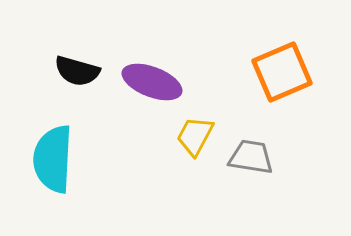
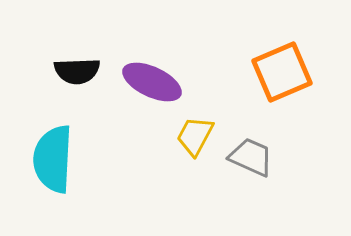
black semicircle: rotated 18 degrees counterclockwise
purple ellipse: rotated 4 degrees clockwise
gray trapezoid: rotated 15 degrees clockwise
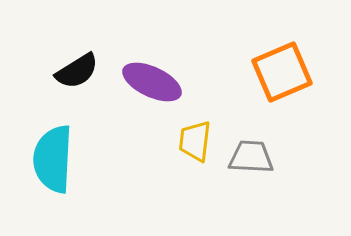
black semicircle: rotated 30 degrees counterclockwise
yellow trapezoid: moved 5 px down; rotated 21 degrees counterclockwise
gray trapezoid: rotated 21 degrees counterclockwise
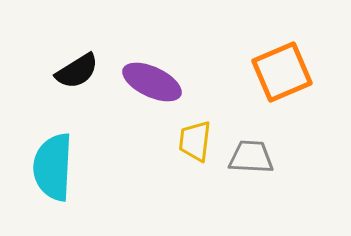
cyan semicircle: moved 8 px down
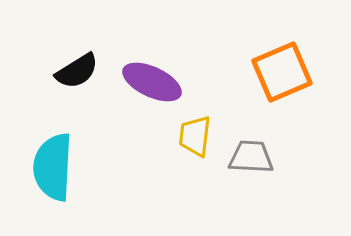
yellow trapezoid: moved 5 px up
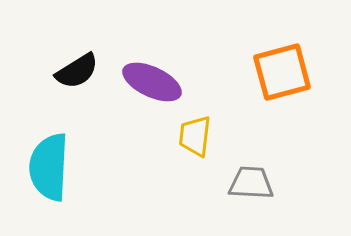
orange square: rotated 8 degrees clockwise
gray trapezoid: moved 26 px down
cyan semicircle: moved 4 px left
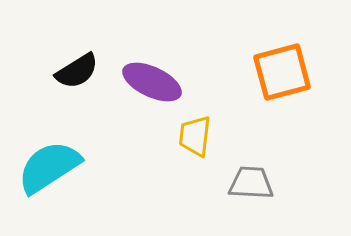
cyan semicircle: rotated 54 degrees clockwise
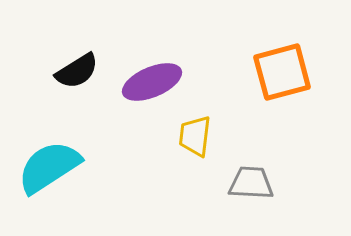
purple ellipse: rotated 48 degrees counterclockwise
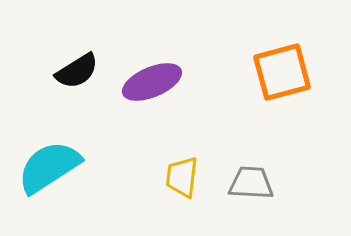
yellow trapezoid: moved 13 px left, 41 px down
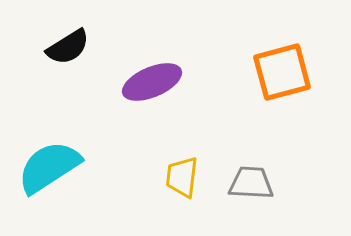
black semicircle: moved 9 px left, 24 px up
